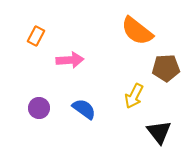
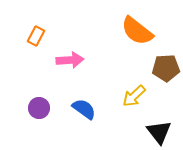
yellow arrow: rotated 20 degrees clockwise
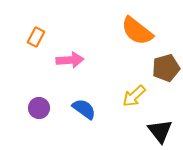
orange rectangle: moved 1 px down
brown pentagon: rotated 12 degrees counterclockwise
black triangle: moved 1 px right, 1 px up
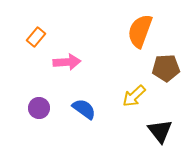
orange semicircle: moved 3 px right; rotated 72 degrees clockwise
orange rectangle: rotated 12 degrees clockwise
pink arrow: moved 3 px left, 2 px down
brown pentagon: rotated 12 degrees clockwise
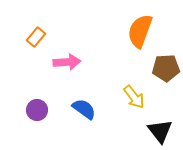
yellow arrow: moved 1 px down; rotated 85 degrees counterclockwise
purple circle: moved 2 px left, 2 px down
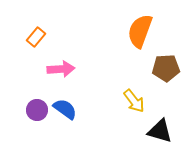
pink arrow: moved 6 px left, 7 px down
yellow arrow: moved 4 px down
blue semicircle: moved 19 px left
black triangle: rotated 36 degrees counterclockwise
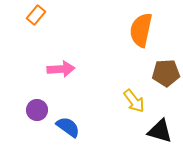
orange semicircle: moved 1 px right, 1 px up; rotated 8 degrees counterclockwise
orange rectangle: moved 22 px up
brown pentagon: moved 5 px down
blue semicircle: moved 3 px right, 18 px down
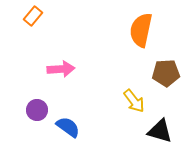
orange rectangle: moved 3 px left, 1 px down
